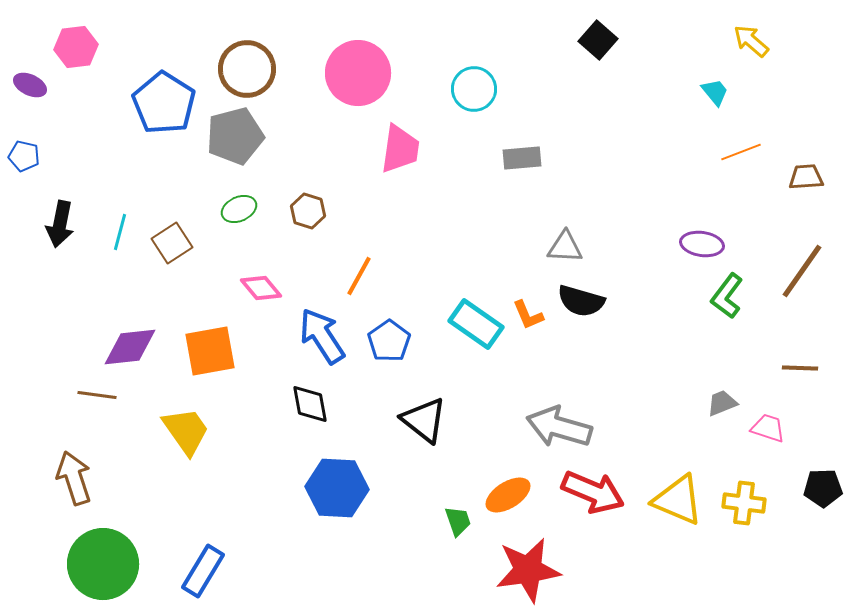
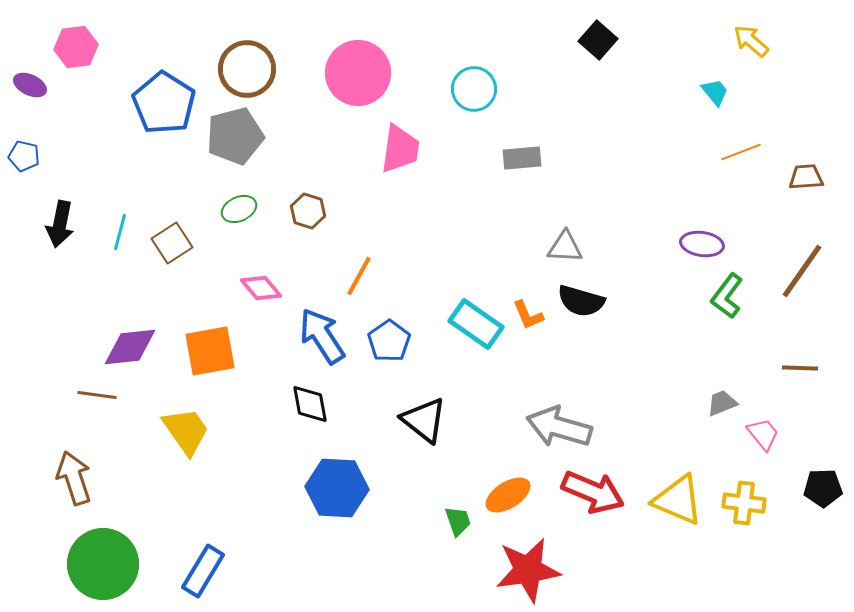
pink trapezoid at (768, 428): moved 5 px left, 6 px down; rotated 33 degrees clockwise
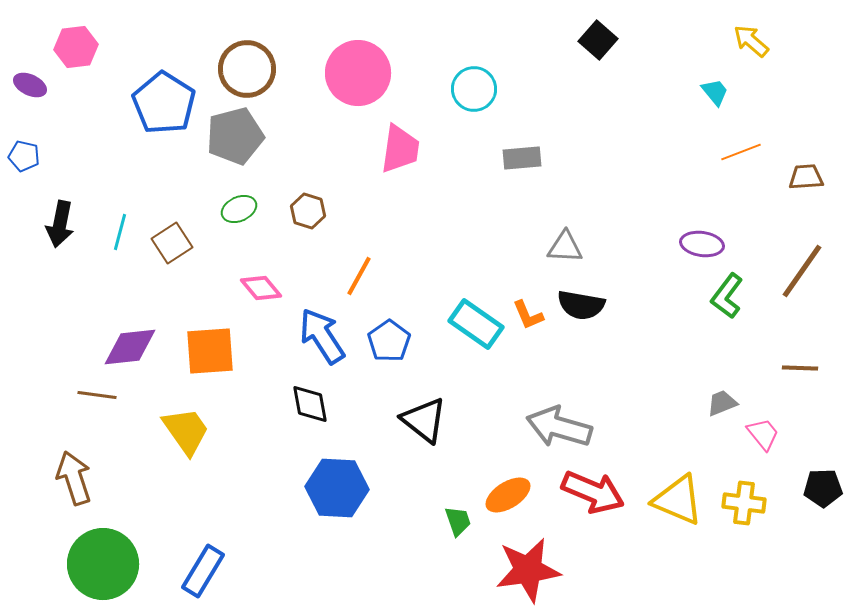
black semicircle at (581, 301): moved 4 px down; rotated 6 degrees counterclockwise
orange square at (210, 351): rotated 6 degrees clockwise
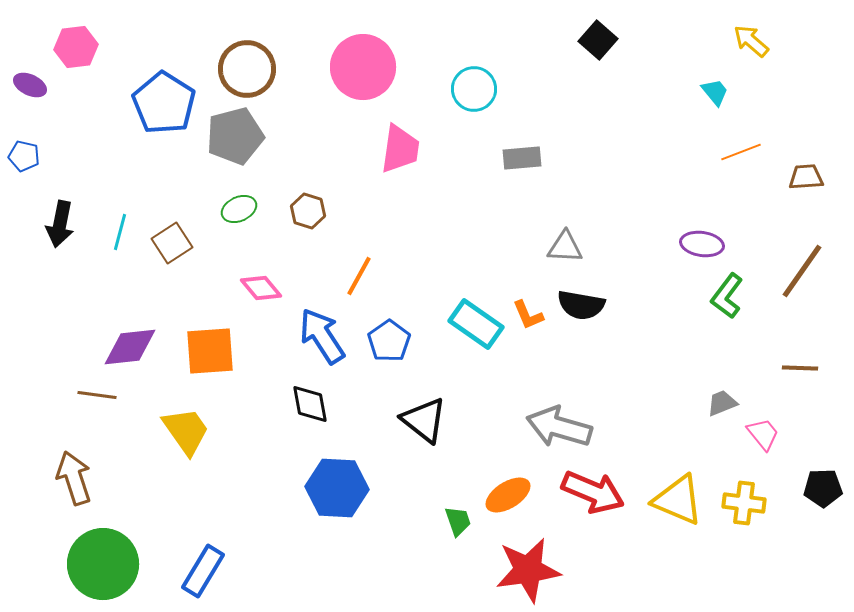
pink circle at (358, 73): moved 5 px right, 6 px up
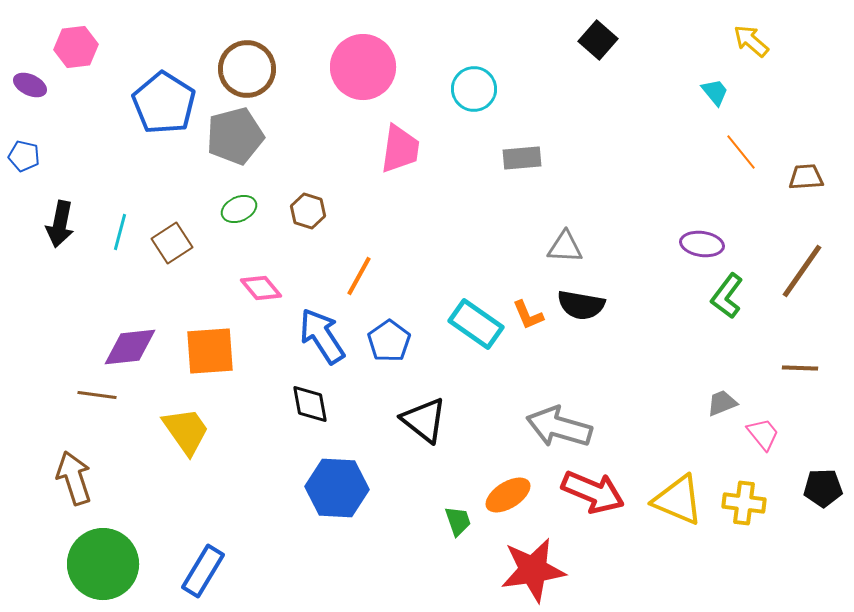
orange line at (741, 152): rotated 72 degrees clockwise
red star at (528, 570): moved 5 px right
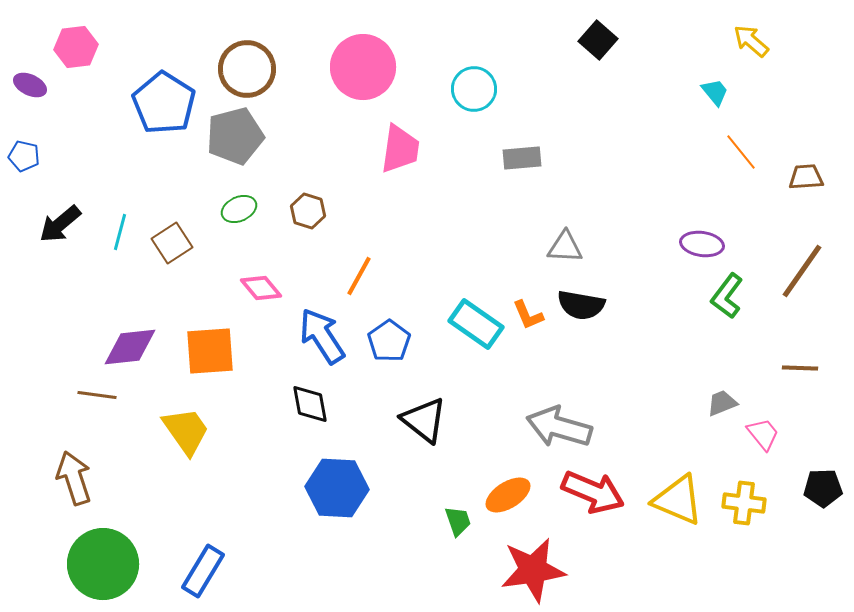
black arrow at (60, 224): rotated 39 degrees clockwise
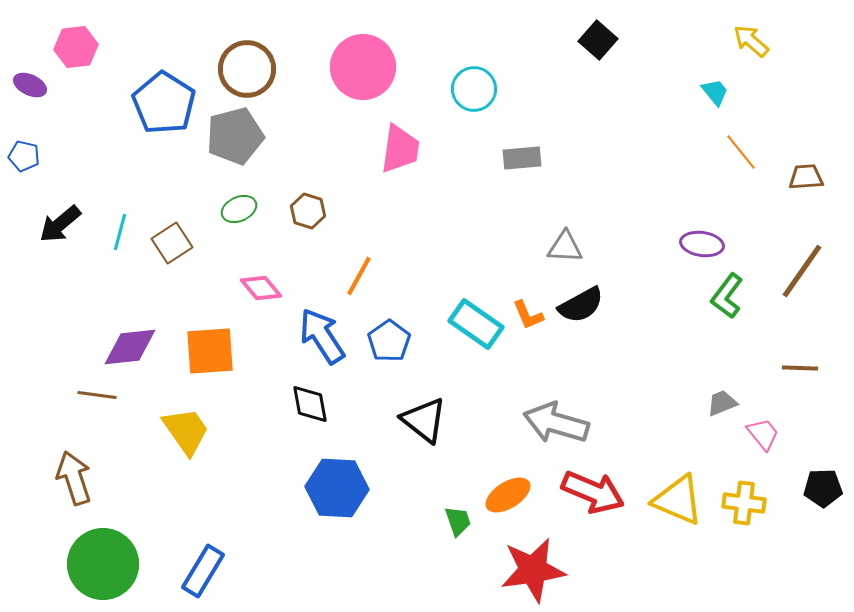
black semicircle at (581, 305): rotated 39 degrees counterclockwise
gray arrow at (559, 427): moved 3 px left, 4 px up
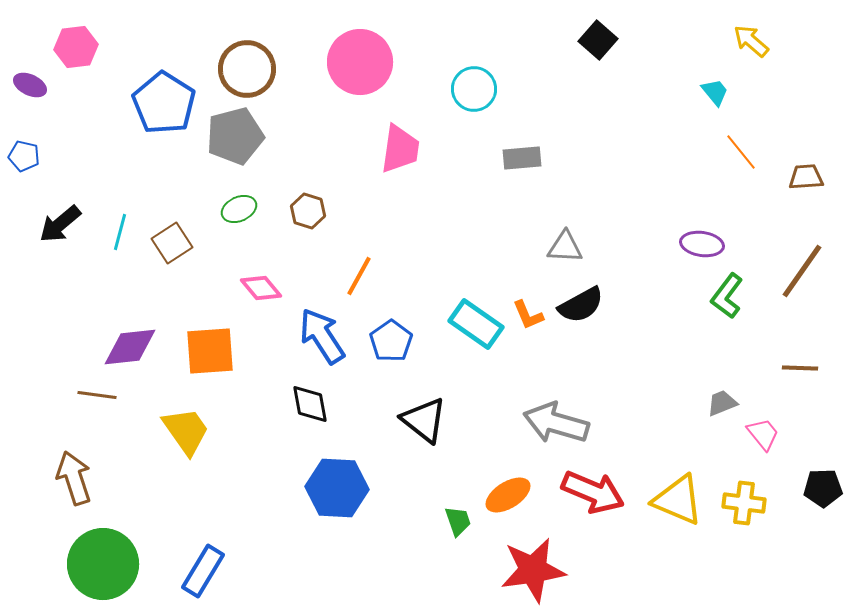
pink circle at (363, 67): moved 3 px left, 5 px up
blue pentagon at (389, 341): moved 2 px right
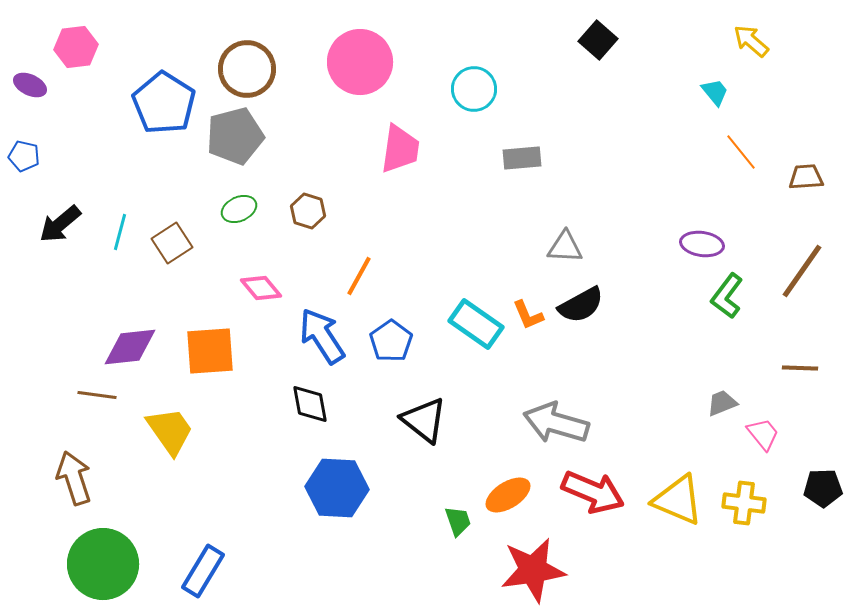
yellow trapezoid at (186, 431): moved 16 px left
